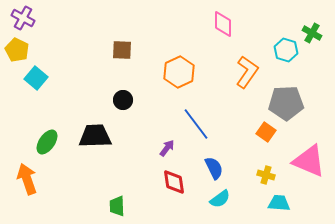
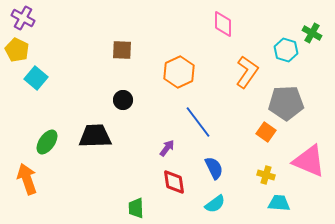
blue line: moved 2 px right, 2 px up
cyan semicircle: moved 5 px left, 5 px down
green trapezoid: moved 19 px right, 2 px down
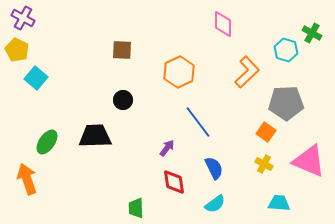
orange L-shape: rotated 12 degrees clockwise
yellow cross: moved 2 px left, 11 px up; rotated 12 degrees clockwise
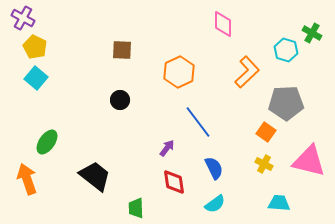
yellow pentagon: moved 18 px right, 3 px up
black circle: moved 3 px left
black trapezoid: moved 40 px down; rotated 40 degrees clockwise
pink triangle: rotated 9 degrees counterclockwise
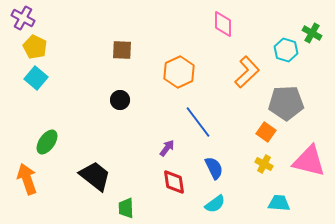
green trapezoid: moved 10 px left
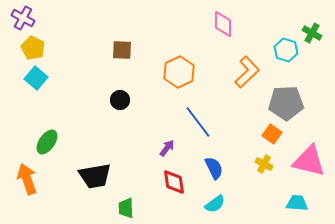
yellow pentagon: moved 2 px left, 1 px down
orange square: moved 6 px right, 2 px down
black trapezoid: rotated 132 degrees clockwise
cyan trapezoid: moved 18 px right
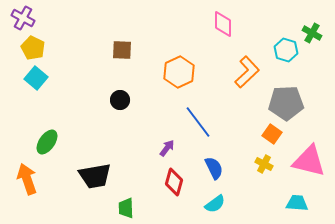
red diamond: rotated 24 degrees clockwise
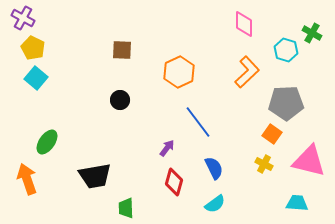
pink diamond: moved 21 px right
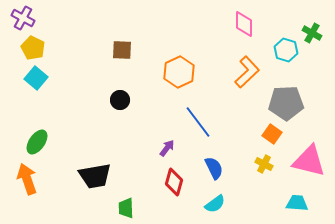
green ellipse: moved 10 px left
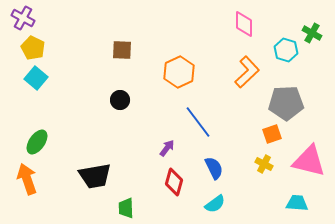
orange square: rotated 36 degrees clockwise
